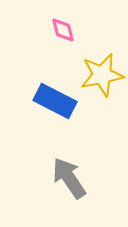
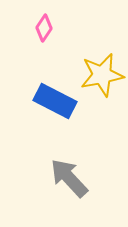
pink diamond: moved 19 px left, 2 px up; rotated 48 degrees clockwise
gray arrow: rotated 9 degrees counterclockwise
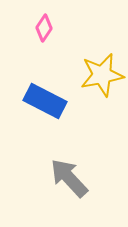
blue rectangle: moved 10 px left
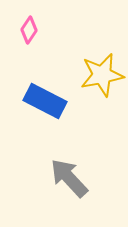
pink diamond: moved 15 px left, 2 px down
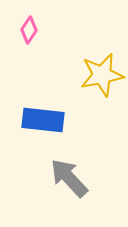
blue rectangle: moved 2 px left, 19 px down; rotated 21 degrees counterclockwise
